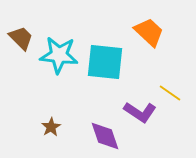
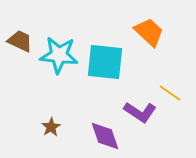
brown trapezoid: moved 1 px left, 3 px down; rotated 20 degrees counterclockwise
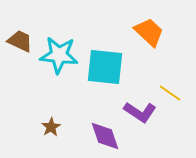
cyan square: moved 5 px down
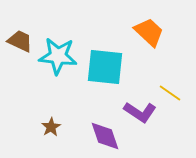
cyan star: moved 1 px left, 1 px down
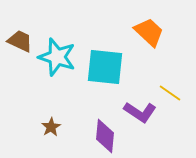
cyan star: moved 1 px left, 1 px down; rotated 12 degrees clockwise
purple diamond: rotated 24 degrees clockwise
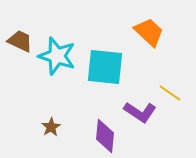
cyan star: moved 1 px up
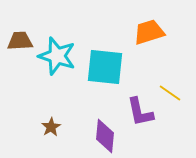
orange trapezoid: rotated 60 degrees counterclockwise
brown trapezoid: rotated 28 degrees counterclockwise
purple L-shape: rotated 44 degrees clockwise
